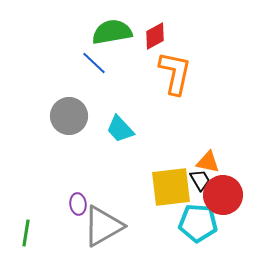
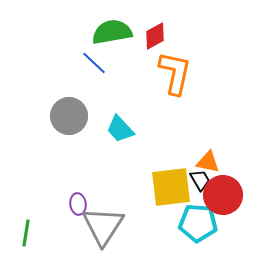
gray triangle: rotated 27 degrees counterclockwise
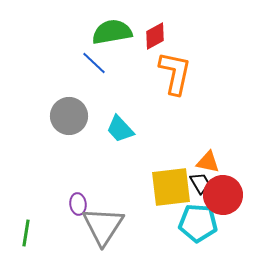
black trapezoid: moved 3 px down
